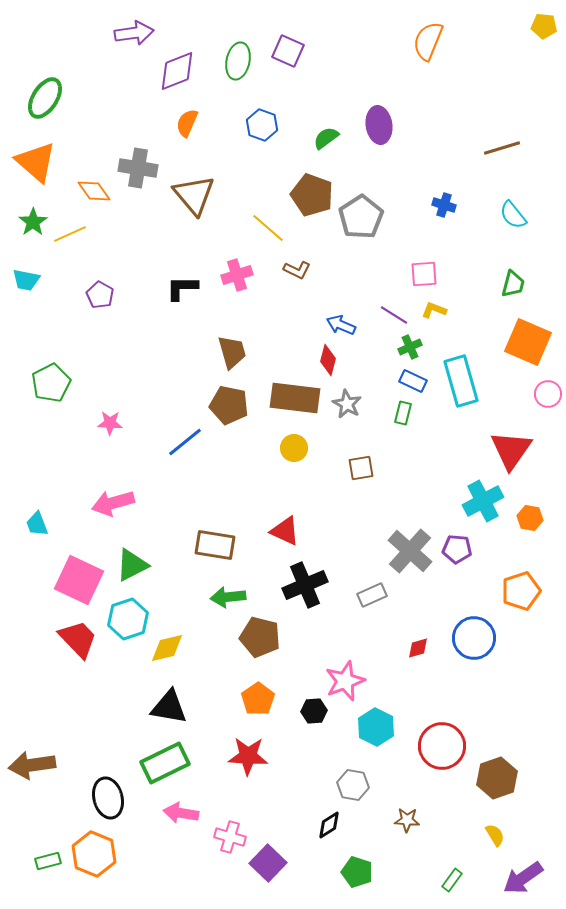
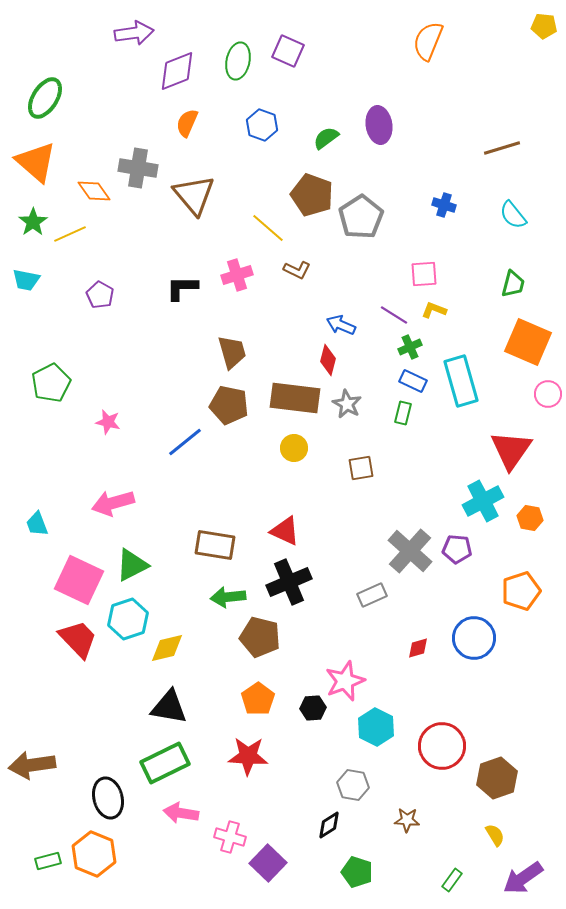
pink star at (110, 423): moved 2 px left, 1 px up; rotated 10 degrees clockwise
black cross at (305, 585): moved 16 px left, 3 px up
black hexagon at (314, 711): moved 1 px left, 3 px up
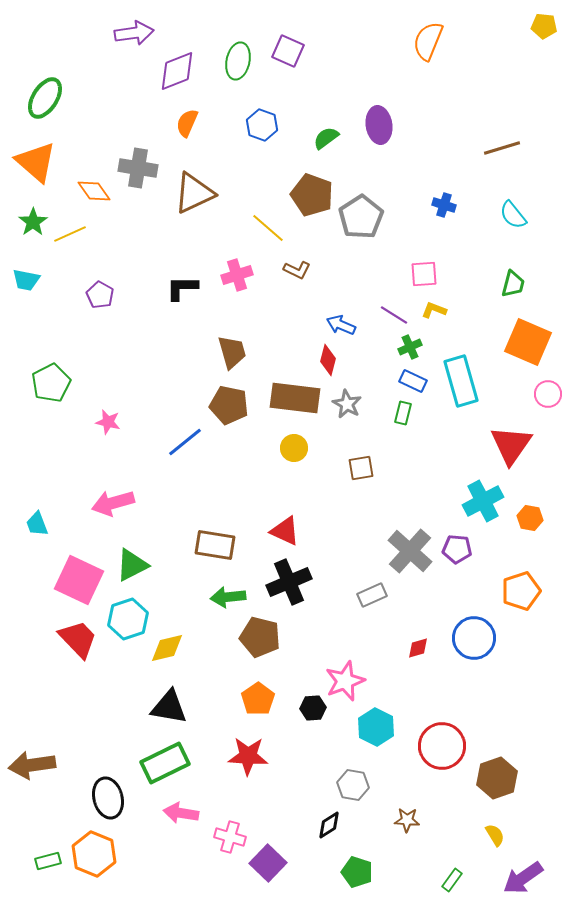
brown triangle at (194, 195): moved 2 px up; rotated 45 degrees clockwise
red triangle at (511, 450): moved 5 px up
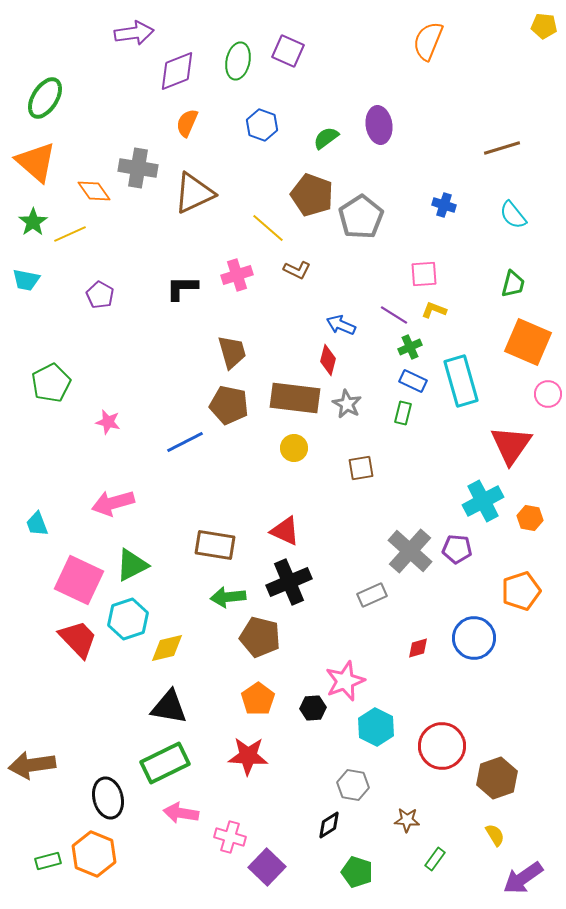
blue line at (185, 442): rotated 12 degrees clockwise
purple square at (268, 863): moved 1 px left, 4 px down
green rectangle at (452, 880): moved 17 px left, 21 px up
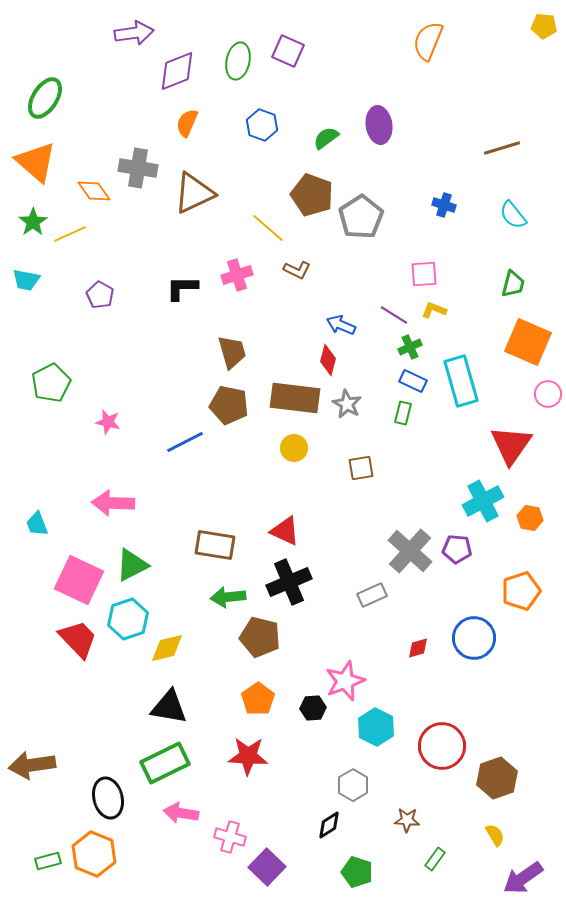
pink arrow at (113, 503): rotated 18 degrees clockwise
gray hexagon at (353, 785): rotated 20 degrees clockwise
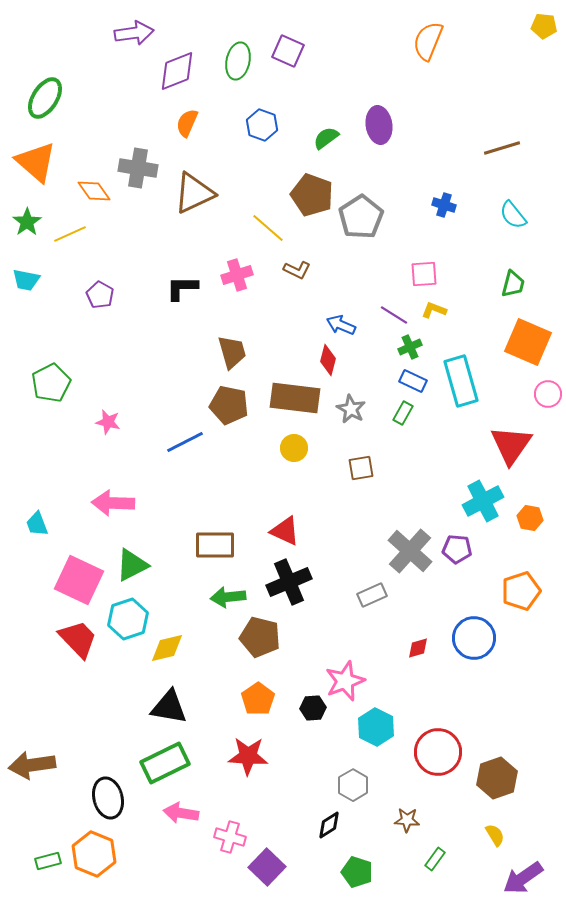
green star at (33, 222): moved 6 px left
gray star at (347, 404): moved 4 px right, 5 px down
green rectangle at (403, 413): rotated 15 degrees clockwise
brown rectangle at (215, 545): rotated 9 degrees counterclockwise
red circle at (442, 746): moved 4 px left, 6 px down
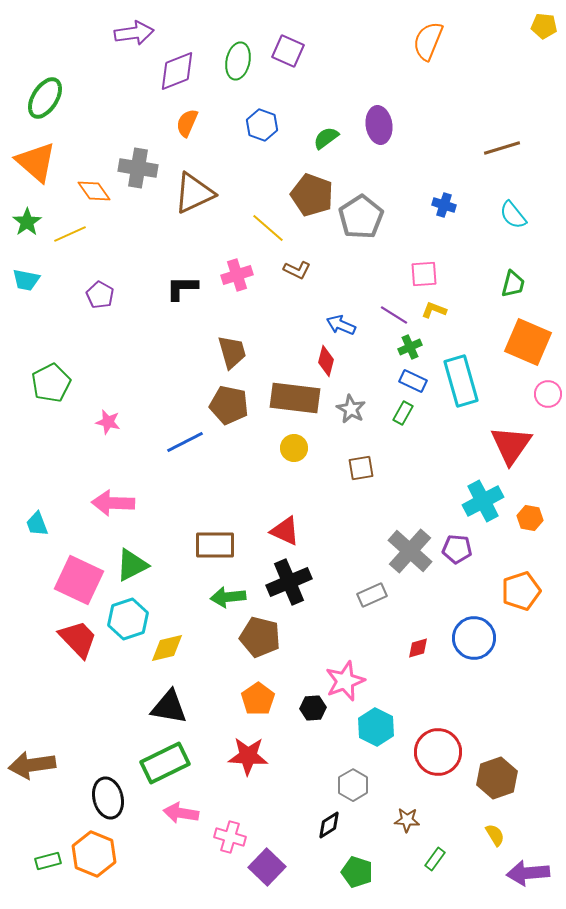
red diamond at (328, 360): moved 2 px left, 1 px down
purple arrow at (523, 878): moved 5 px right, 5 px up; rotated 30 degrees clockwise
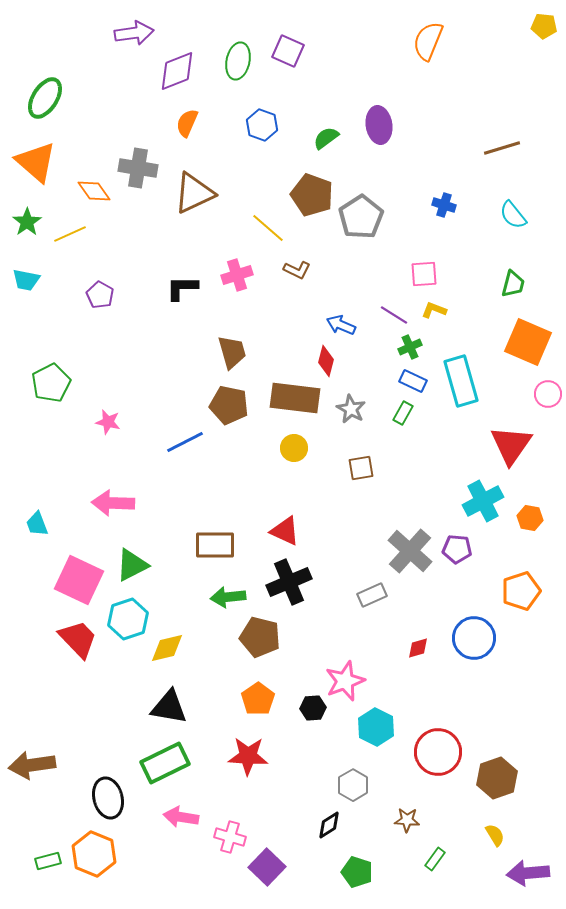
pink arrow at (181, 813): moved 4 px down
